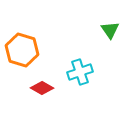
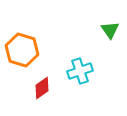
cyan cross: moved 1 px up
red diamond: rotated 65 degrees counterclockwise
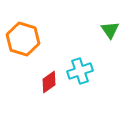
orange hexagon: moved 1 px right, 11 px up
red diamond: moved 7 px right, 6 px up
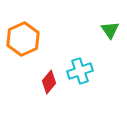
orange hexagon: rotated 20 degrees clockwise
red diamond: rotated 15 degrees counterclockwise
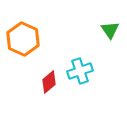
orange hexagon: rotated 12 degrees counterclockwise
red diamond: rotated 10 degrees clockwise
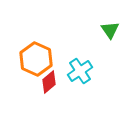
orange hexagon: moved 13 px right, 20 px down
cyan cross: rotated 15 degrees counterclockwise
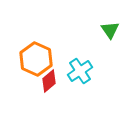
red diamond: moved 1 px up
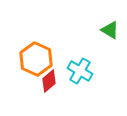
green triangle: rotated 24 degrees counterclockwise
cyan cross: rotated 25 degrees counterclockwise
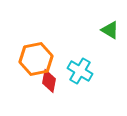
orange hexagon: rotated 24 degrees clockwise
red diamond: rotated 40 degrees counterclockwise
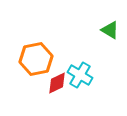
cyan cross: moved 4 px down
red diamond: moved 8 px right, 2 px down; rotated 55 degrees clockwise
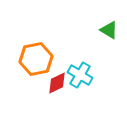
green triangle: moved 1 px left
